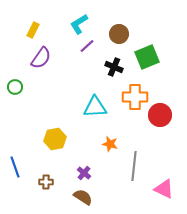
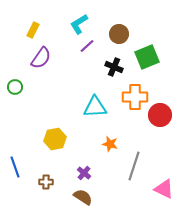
gray line: rotated 12 degrees clockwise
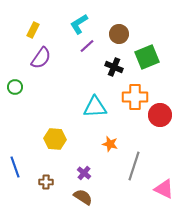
yellow hexagon: rotated 15 degrees clockwise
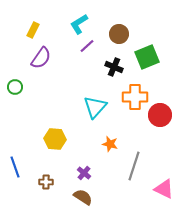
cyan triangle: rotated 45 degrees counterclockwise
